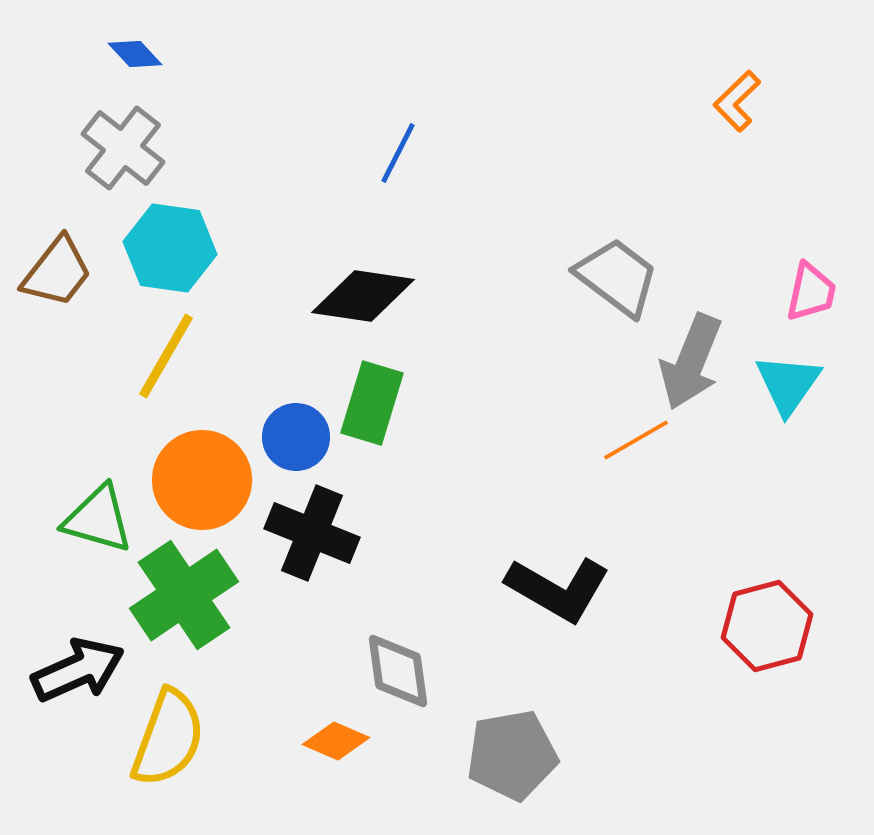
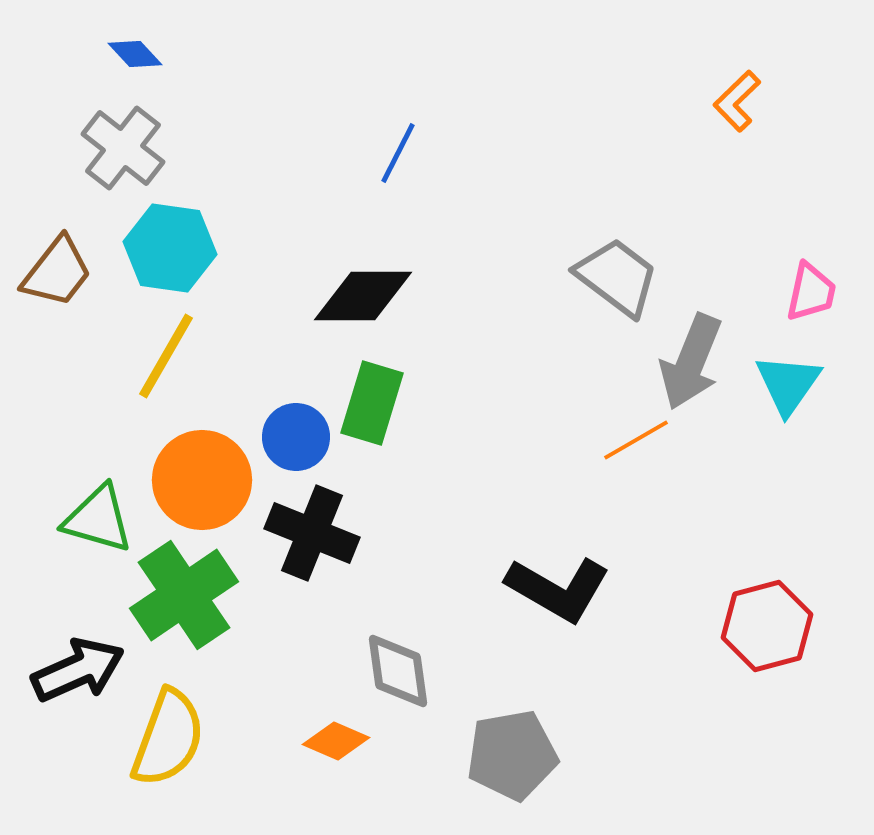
black diamond: rotated 8 degrees counterclockwise
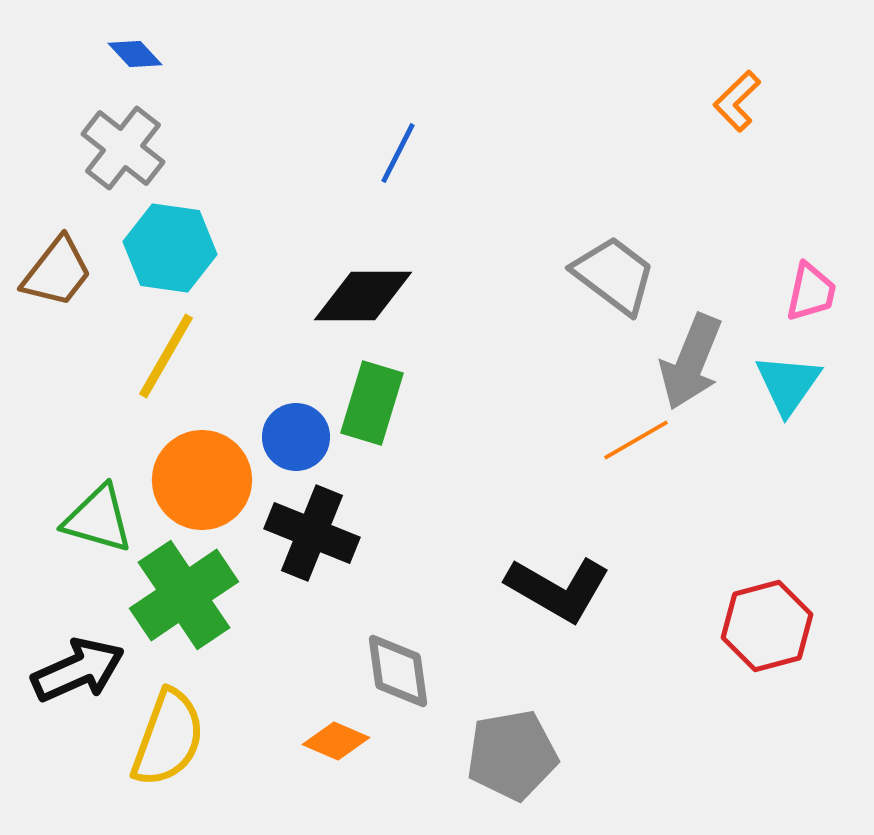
gray trapezoid: moved 3 px left, 2 px up
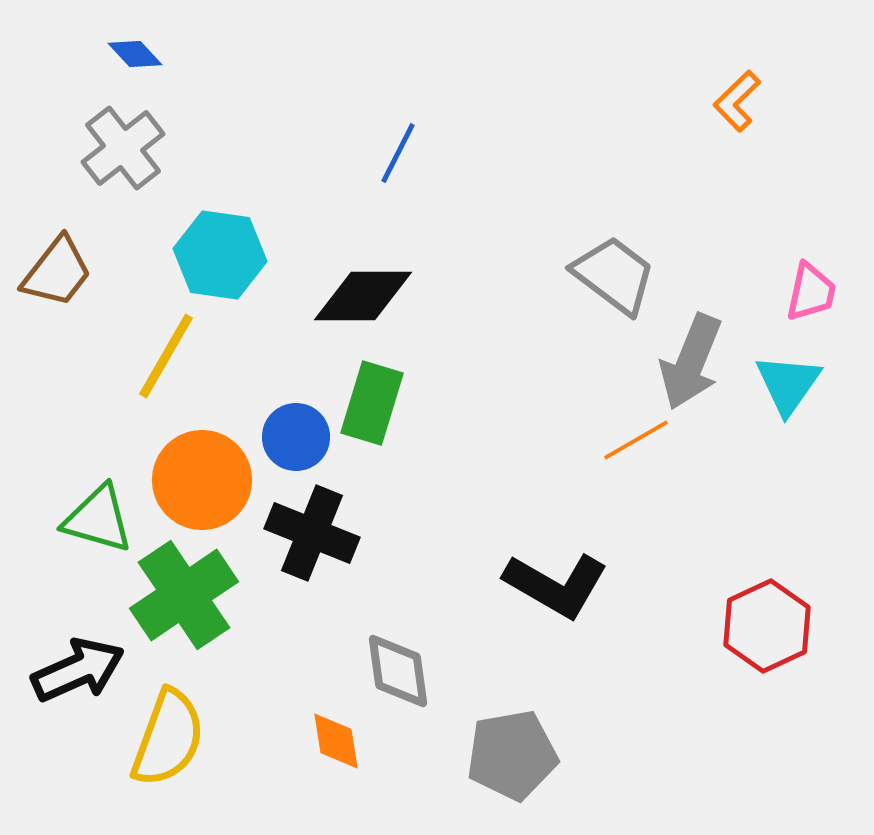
gray cross: rotated 14 degrees clockwise
cyan hexagon: moved 50 px right, 7 px down
black L-shape: moved 2 px left, 4 px up
red hexagon: rotated 10 degrees counterclockwise
orange diamond: rotated 58 degrees clockwise
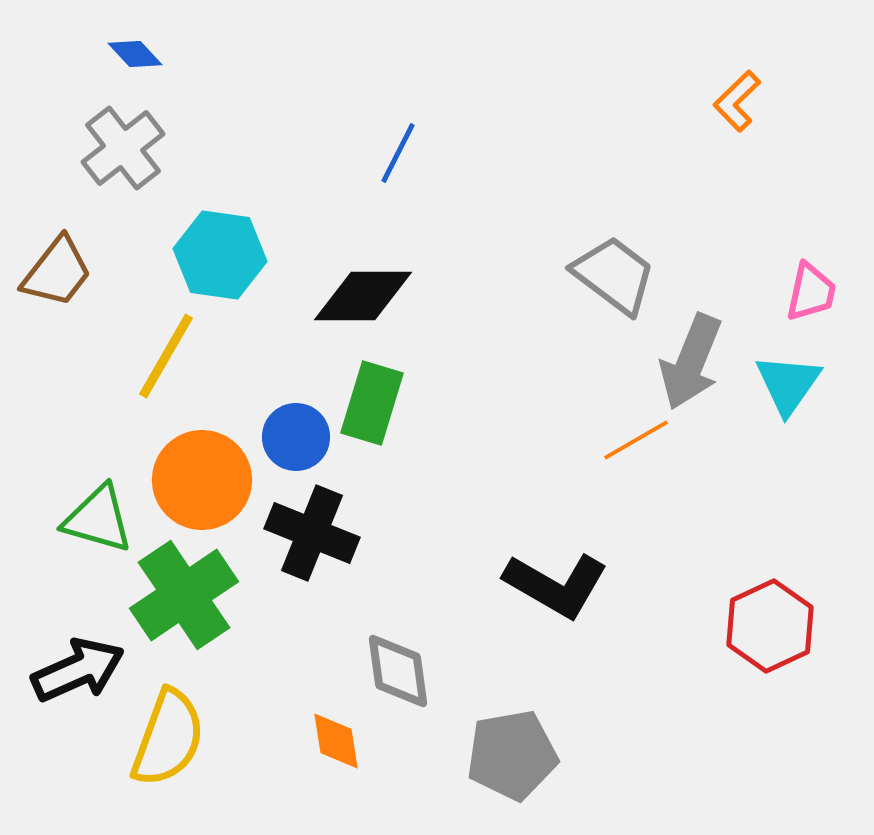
red hexagon: moved 3 px right
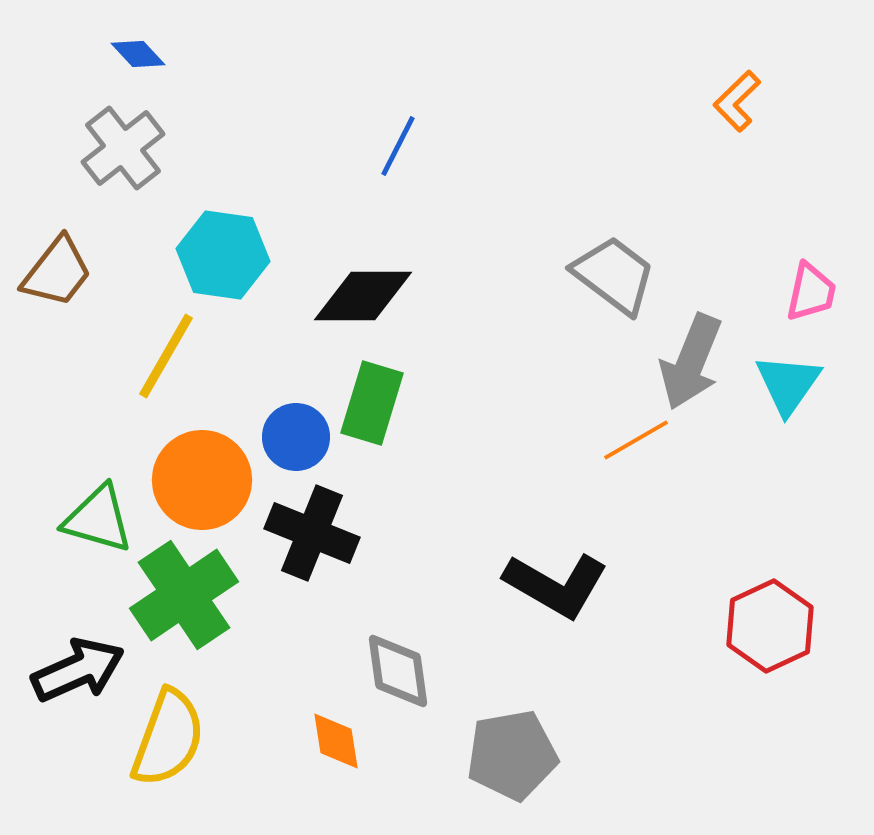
blue diamond: moved 3 px right
blue line: moved 7 px up
cyan hexagon: moved 3 px right
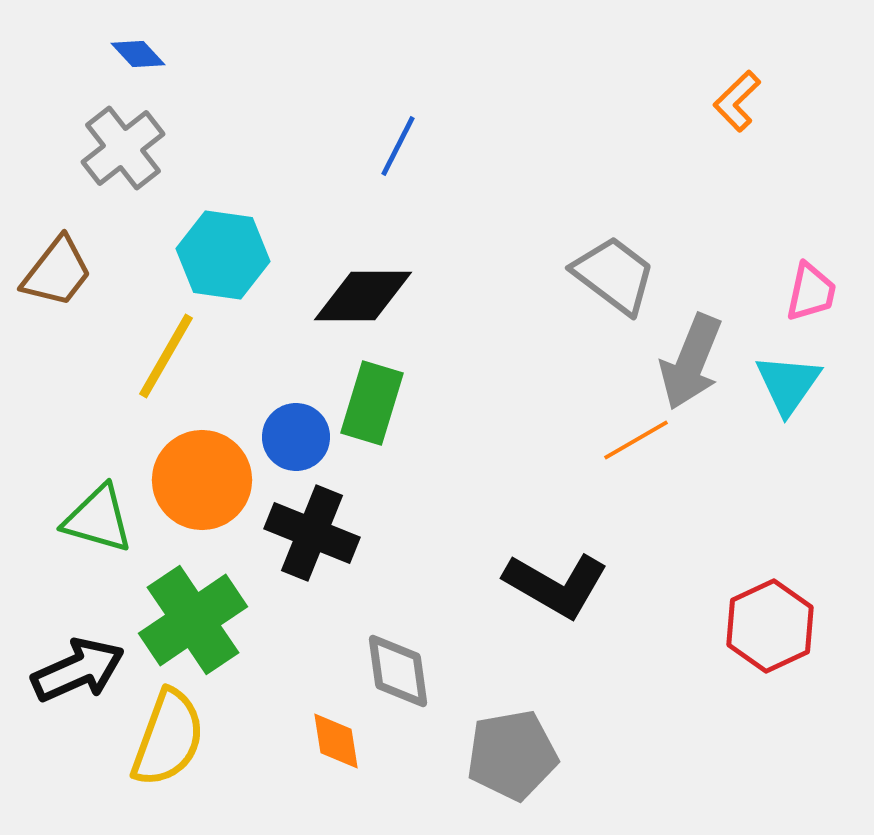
green cross: moved 9 px right, 25 px down
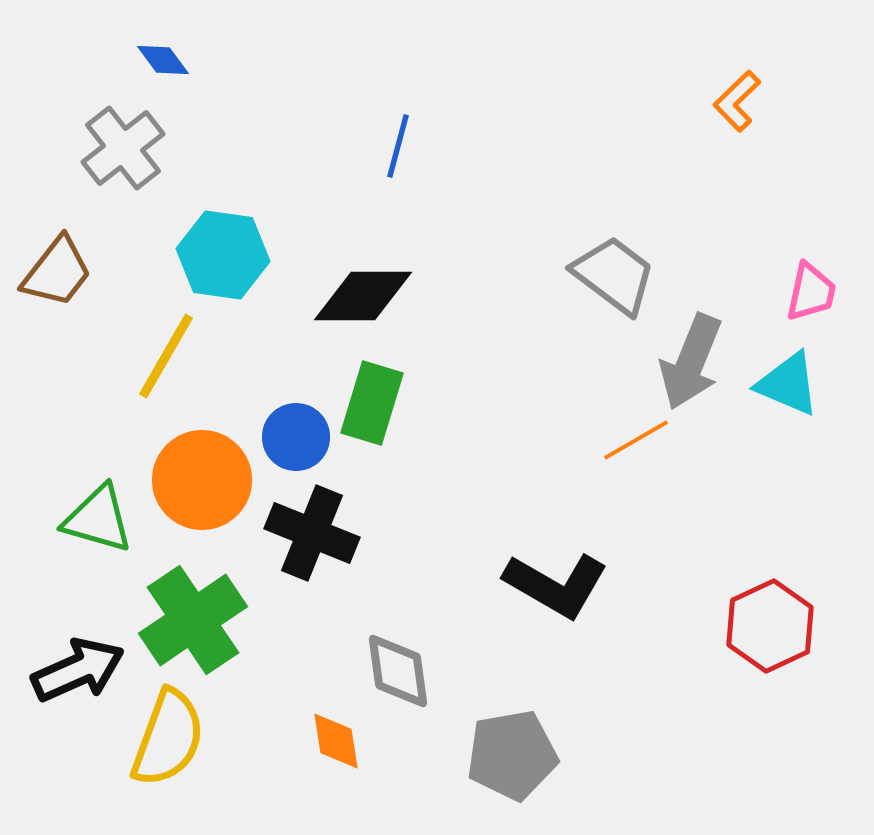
blue diamond: moved 25 px right, 6 px down; rotated 6 degrees clockwise
blue line: rotated 12 degrees counterclockwise
cyan triangle: rotated 42 degrees counterclockwise
